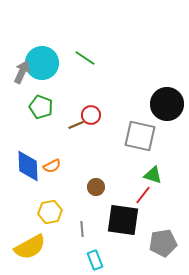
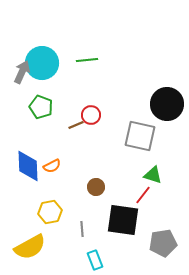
green line: moved 2 px right, 2 px down; rotated 40 degrees counterclockwise
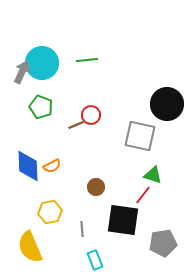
yellow semicircle: rotated 96 degrees clockwise
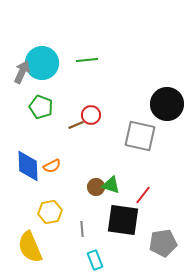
green triangle: moved 42 px left, 10 px down
